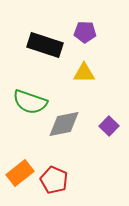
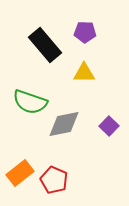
black rectangle: rotated 32 degrees clockwise
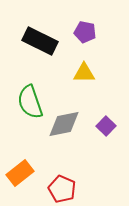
purple pentagon: rotated 10 degrees clockwise
black rectangle: moved 5 px left, 4 px up; rotated 24 degrees counterclockwise
green semicircle: rotated 52 degrees clockwise
purple square: moved 3 px left
red pentagon: moved 8 px right, 9 px down
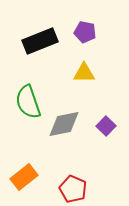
black rectangle: rotated 48 degrees counterclockwise
green semicircle: moved 2 px left
orange rectangle: moved 4 px right, 4 px down
red pentagon: moved 11 px right
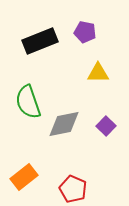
yellow triangle: moved 14 px right
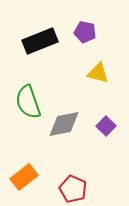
yellow triangle: rotated 15 degrees clockwise
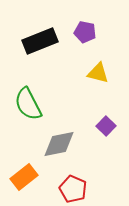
green semicircle: moved 2 px down; rotated 8 degrees counterclockwise
gray diamond: moved 5 px left, 20 px down
